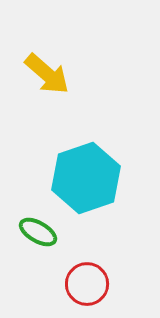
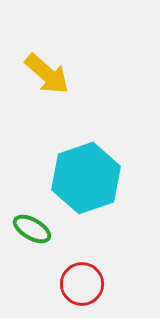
green ellipse: moved 6 px left, 3 px up
red circle: moved 5 px left
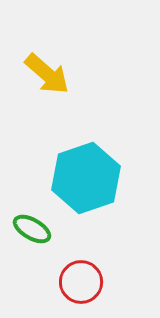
red circle: moved 1 px left, 2 px up
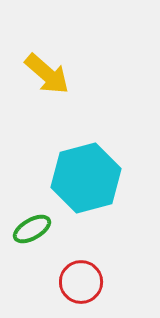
cyan hexagon: rotated 4 degrees clockwise
green ellipse: rotated 60 degrees counterclockwise
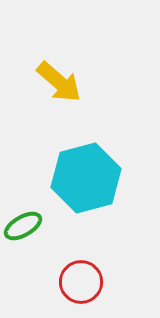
yellow arrow: moved 12 px right, 8 px down
green ellipse: moved 9 px left, 3 px up
